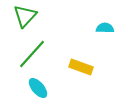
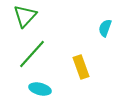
cyan semicircle: rotated 72 degrees counterclockwise
yellow rectangle: rotated 50 degrees clockwise
cyan ellipse: moved 2 px right, 1 px down; rotated 35 degrees counterclockwise
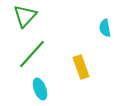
cyan semicircle: rotated 30 degrees counterclockwise
cyan ellipse: rotated 55 degrees clockwise
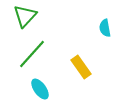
yellow rectangle: rotated 15 degrees counterclockwise
cyan ellipse: rotated 15 degrees counterclockwise
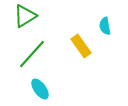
green triangle: rotated 15 degrees clockwise
cyan semicircle: moved 2 px up
yellow rectangle: moved 21 px up
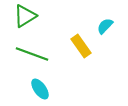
cyan semicircle: rotated 54 degrees clockwise
green line: rotated 68 degrees clockwise
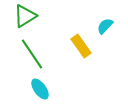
green line: rotated 36 degrees clockwise
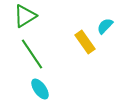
yellow rectangle: moved 4 px right, 4 px up
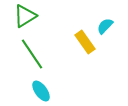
cyan ellipse: moved 1 px right, 2 px down
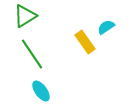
cyan semicircle: moved 1 px right, 1 px down; rotated 12 degrees clockwise
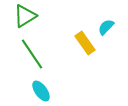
cyan semicircle: rotated 12 degrees counterclockwise
yellow rectangle: moved 1 px down
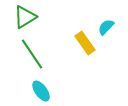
green triangle: moved 1 px down
